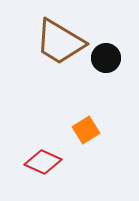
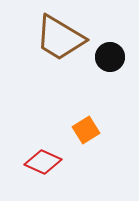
brown trapezoid: moved 4 px up
black circle: moved 4 px right, 1 px up
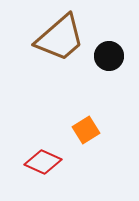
brown trapezoid: rotated 72 degrees counterclockwise
black circle: moved 1 px left, 1 px up
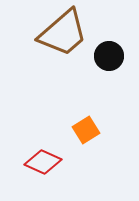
brown trapezoid: moved 3 px right, 5 px up
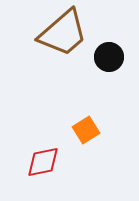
black circle: moved 1 px down
red diamond: rotated 36 degrees counterclockwise
